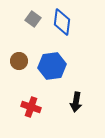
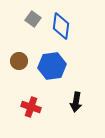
blue diamond: moved 1 px left, 4 px down
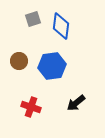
gray square: rotated 35 degrees clockwise
black arrow: moved 1 px down; rotated 42 degrees clockwise
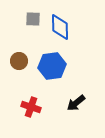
gray square: rotated 21 degrees clockwise
blue diamond: moved 1 px left, 1 px down; rotated 8 degrees counterclockwise
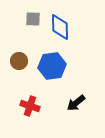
red cross: moved 1 px left, 1 px up
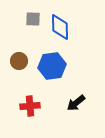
red cross: rotated 24 degrees counterclockwise
